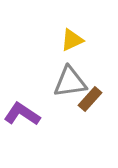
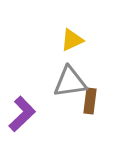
brown rectangle: moved 2 px down; rotated 35 degrees counterclockwise
purple L-shape: rotated 102 degrees clockwise
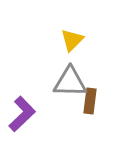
yellow triangle: rotated 20 degrees counterclockwise
gray triangle: rotated 9 degrees clockwise
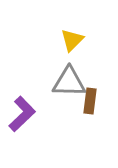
gray triangle: moved 1 px left
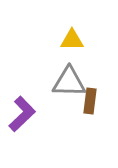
yellow triangle: rotated 45 degrees clockwise
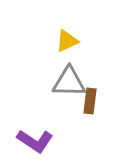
yellow triangle: moved 5 px left, 1 px down; rotated 25 degrees counterclockwise
purple L-shape: moved 13 px right, 27 px down; rotated 78 degrees clockwise
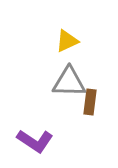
brown rectangle: moved 1 px down
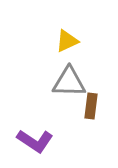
brown rectangle: moved 1 px right, 4 px down
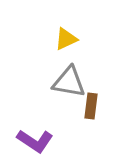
yellow triangle: moved 1 px left, 2 px up
gray triangle: rotated 9 degrees clockwise
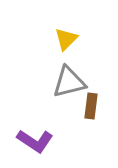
yellow triangle: rotated 20 degrees counterclockwise
gray triangle: rotated 24 degrees counterclockwise
